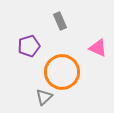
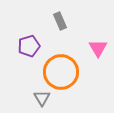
pink triangle: rotated 36 degrees clockwise
orange circle: moved 1 px left
gray triangle: moved 2 px left, 1 px down; rotated 18 degrees counterclockwise
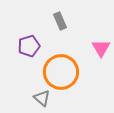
pink triangle: moved 3 px right
gray triangle: rotated 18 degrees counterclockwise
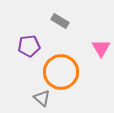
gray rectangle: rotated 36 degrees counterclockwise
purple pentagon: rotated 10 degrees clockwise
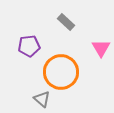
gray rectangle: moved 6 px right, 1 px down; rotated 12 degrees clockwise
gray triangle: moved 1 px down
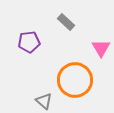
purple pentagon: moved 4 px up
orange circle: moved 14 px right, 8 px down
gray triangle: moved 2 px right, 2 px down
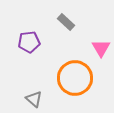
orange circle: moved 2 px up
gray triangle: moved 10 px left, 2 px up
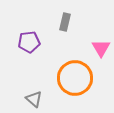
gray rectangle: moved 1 px left; rotated 60 degrees clockwise
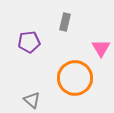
gray triangle: moved 2 px left, 1 px down
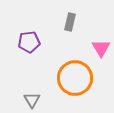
gray rectangle: moved 5 px right
gray triangle: rotated 18 degrees clockwise
